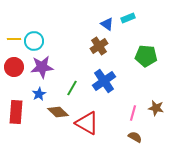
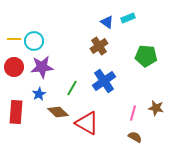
blue triangle: moved 2 px up
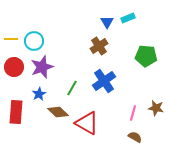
blue triangle: rotated 24 degrees clockwise
yellow line: moved 3 px left
purple star: rotated 15 degrees counterclockwise
